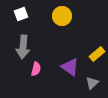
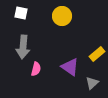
white square: moved 1 px up; rotated 32 degrees clockwise
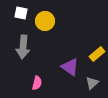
yellow circle: moved 17 px left, 5 px down
pink semicircle: moved 1 px right, 14 px down
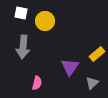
purple triangle: rotated 30 degrees clockwise
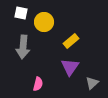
yellow circle: moved 1 px left, 1 px down
yellow rectangle: moved 26 px left, 13 px up
pink semicircle: moved 1 px right, 1 px down
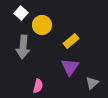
white square: rotated 32 degrees clockwise
yellow circle: moved 2 px left, 3 px down
pink semicircle: moved 2 px down
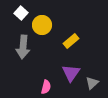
purple triangle: moved 1 px right, 6 px down
pink semicircle: moved 8 px right, 1 px down
